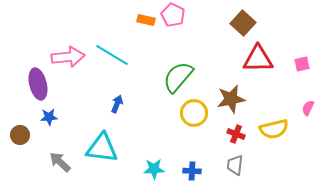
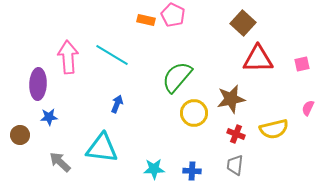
pink arrow: rotated 88 degrees counterclockwise
green semicircle: moved 1 px left
purple ellipse: rotated 16 degrees clockwise
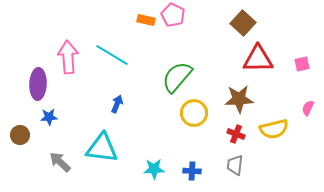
brown star: moved 8 px right; rotated 8 degrees clockwise
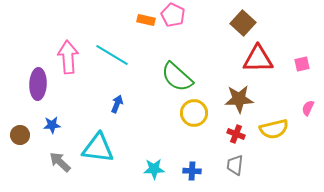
green semicircle: rotated 88 degrees counterclockwise
blue star: moved 3 px right, 8 px down
cyan triangle: moved 4 px left
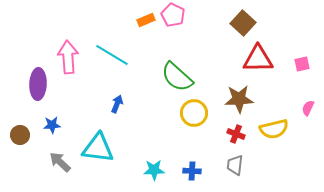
orange rectangle: rotated 36 degrees counterclockwise
cyan star: moved 1 px down
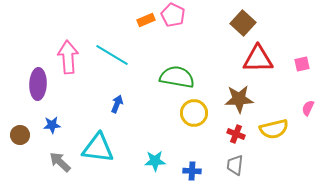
green semicircle: rotated 148 degrees clockwise
cyan star: moved 1 px right, 9 px up
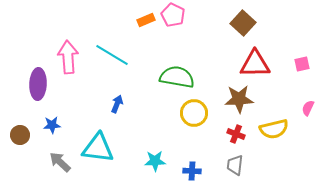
red triangle: moved 3 px left, 5 px down
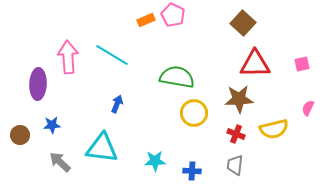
cyan triangle: moved 4 px right
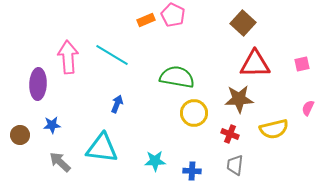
red cross: moved 6 px left
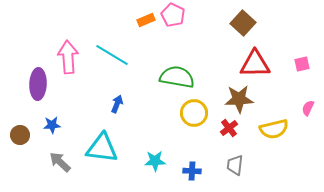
red cross: moved 1 px left, 6 px up; rotated 30 degrees clockwise
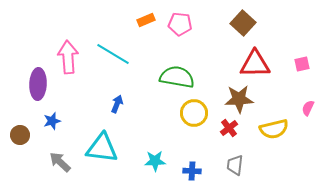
pink pentagon: moved 7 px right, 9 px down; rotated 20 degrees counterclockwise
cyan line: moved 1 px right, 1 px up
blue star: moved 4 px up; rotated 12 degrees counterclockwise
